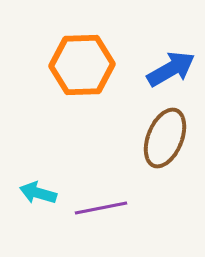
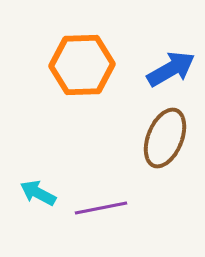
cyan arrow: rotated 12 degrees clockwise
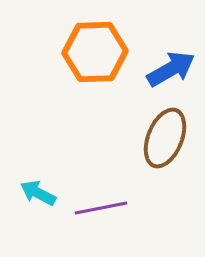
orange hexagon: moved 13 px right, 13 px up
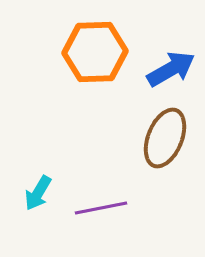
cyan arrow: rotated 87 degrees counterclockwise
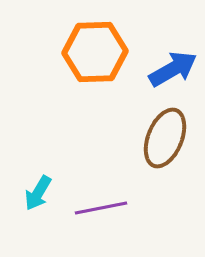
blue arrow: moved 2 px right
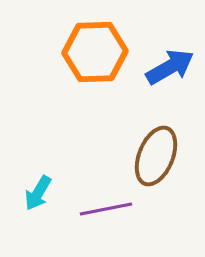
blue arrow: moved 3 px left, 2 px up
brown ellipse: moved 9 px left, 18 px down
purple line: moved 5 px right, 1 px down
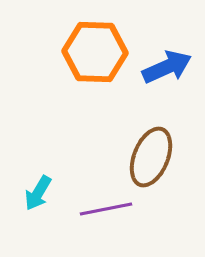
orange hexagon: rotated 4 degrees clockwise
blue arrow: moved 3 px left; rotated 6 degrees clockwise
brown ellipse: moved 5 px left, 1 px down
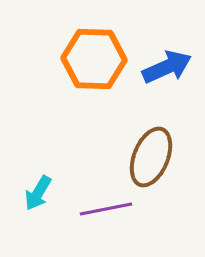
orange hexagon: moved 1 px left, 7 px down
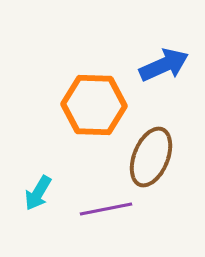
orange hexagon: moved 46 px down
blue arrow: moved 3 px left, 2 px up
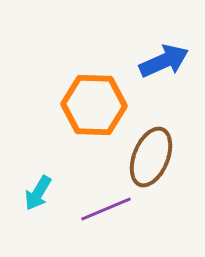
blue arrow: moved 4 px up
purple line: rotated 12 degrees counterclockwise
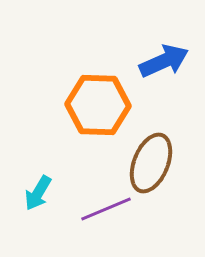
orange hexagon: moved 4 px right
brown ellipse: moved 6 px down
